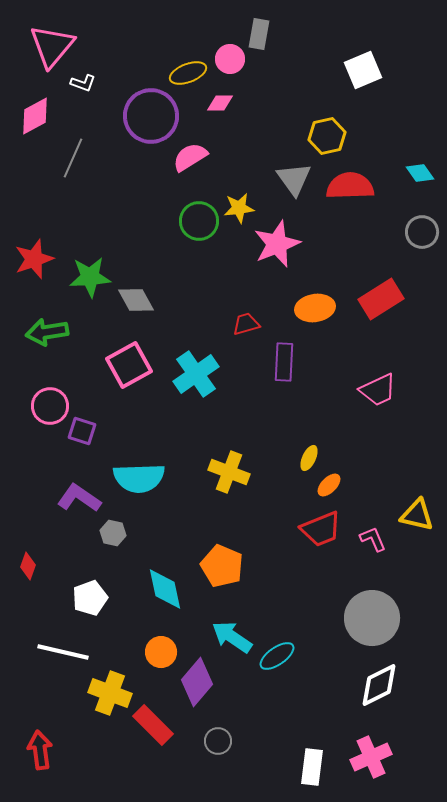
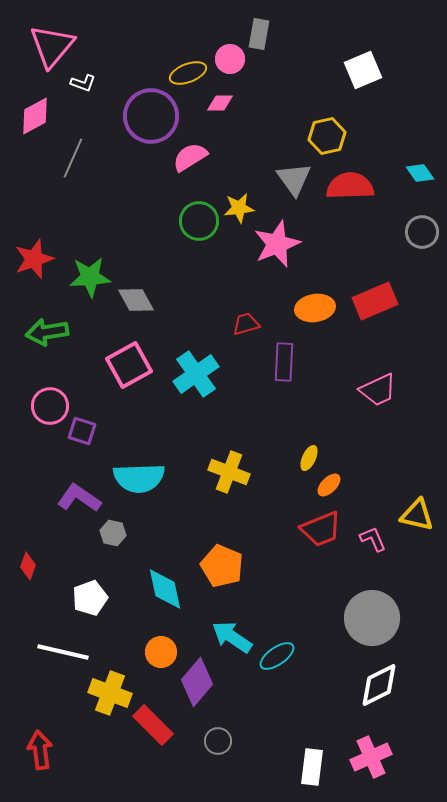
red rectangle at (381, 299): moved 6 px left, 2 px down; rotated 9 degrees clockwise
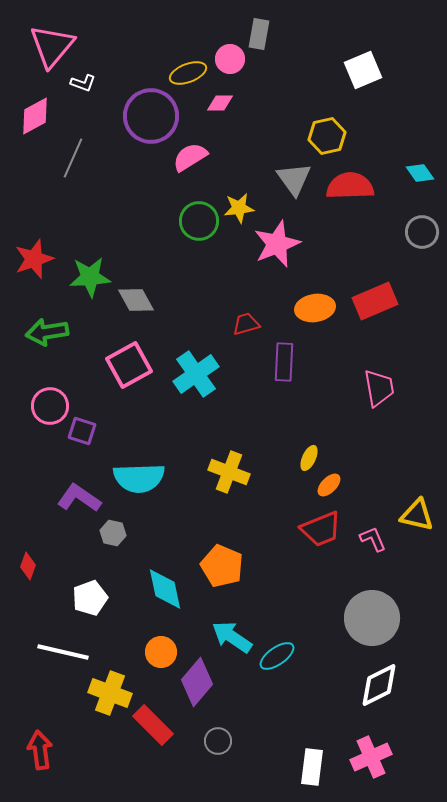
pink trapezoid at (378, 390): moved 1 px right, 2 px up; rotated 75 degrees counterclockwise
